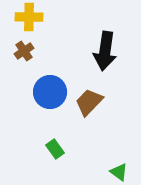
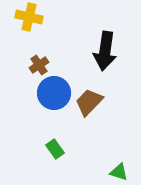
yellow cross: rotated 12 degrees clockwise
brown cross: moved 15 px right, 14 px down
blue circle: moved 4 px right, 1 px down
green triangle: rotated 18 degrees counterclockwise
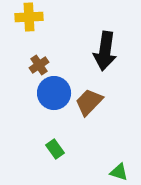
yellow cross: rotated 16 degrees counterclockwise
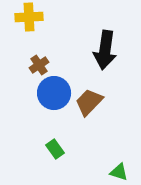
black arrow: moved 1 px up
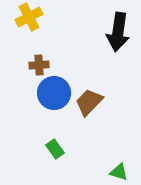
yellow cross: rotated 24 degrees counterclockwise
black arrow: moved 13 px right, 18 px up
brown cross: rotated 30 degrees clockwise
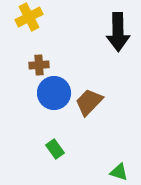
black arrow: rotated 9 degrees counterclockwise
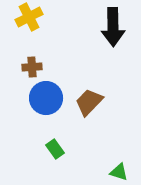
black arrow: moved 5 px left, 5 px up
brown cross: moved 7 px left, 2 px down
blue circle: moved 8 px left, 5 px down
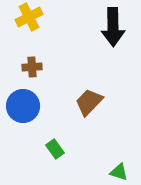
blue circle: moved 23 px left, 8 px down
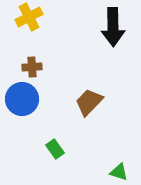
blue circle: moved 1 px left, 7 px up
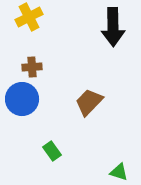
green rectangle: moved 3 px left, 2 px down
